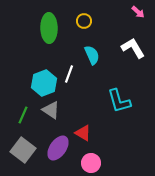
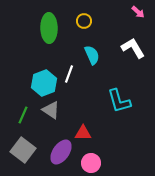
red triangle: rotated 30 degrees counterclockwise
purple ellipse: moved 3 px right, 4 px down
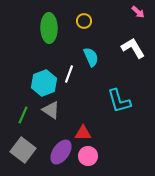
cyan semicircle: moved 1 px left, 2 px down
pink circle: moved 3 px left, 7 px up
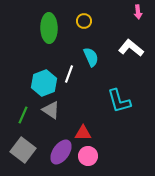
pink arrow: rotated 40 degrees clockwise
white L-shape: moved 2 px left; rotated 20 degrees counterclockwise
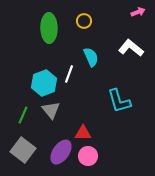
pink arrow: rotated 104 degrees counterclockwise
gray triangle: rotated 18 degrees clockwise
